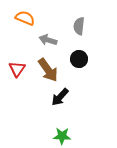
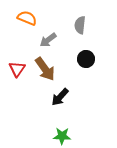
orange semicircle: moved 2 px right
gray semicircle: moved 1 px right, 1 px up
gray arrow: rotated 54 degrees counterclockwise
black circle: moved 7 px right
brown arrow: moved 3 px left, 1 px up
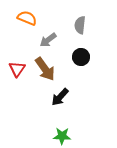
black circle: moved 5 px left, 2 px up
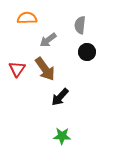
orange semicircle: rotated 24 degrees counterclockwise
black circle: moved 6 px right, 5 px up
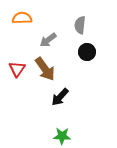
orange semicircle: moved 5 px left
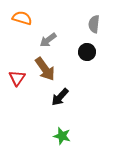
orange semicircle: rotated 18 degrees clockwise
gray semicircle: moved 14 px right, 1 px up
red triangle: moved 9 px down
green star: rotated 12 degrees clockwise
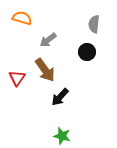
brown arrow: moved 1 px down
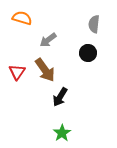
black circle: moved 1 px right, 1 px down
red triangle: moved 6 px up
black arrow: rotated 12 degrees counterclockwise
green star: moved 3 px up; rotated 24 degrees clockwise
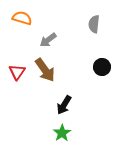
black circle: moved 14 px right, 14 px down
black arrow: moved 4 px right, 8 px down
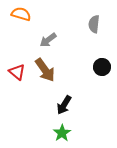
orange semicircle: moved 1 px left, 4 px up
red triangle: rotated 24 degrees counterclockwise
